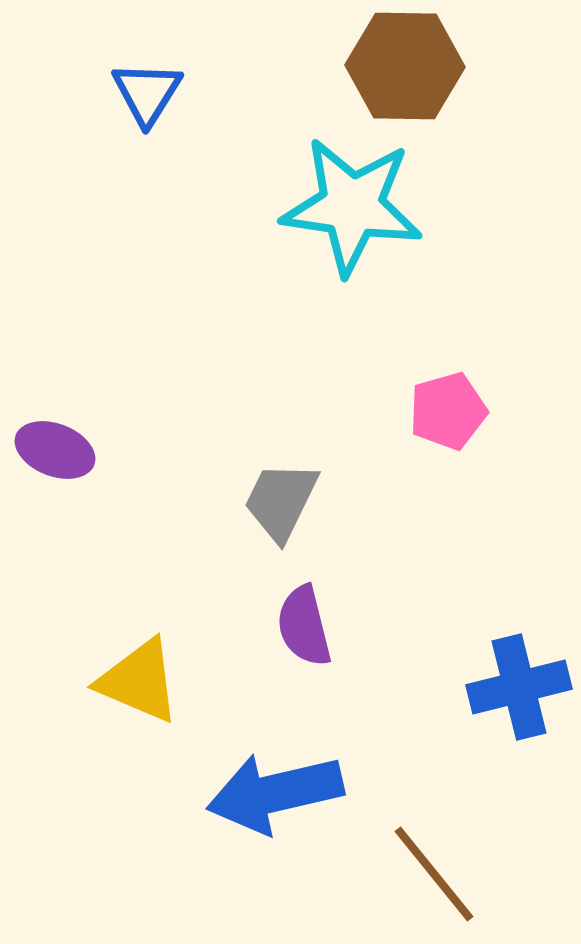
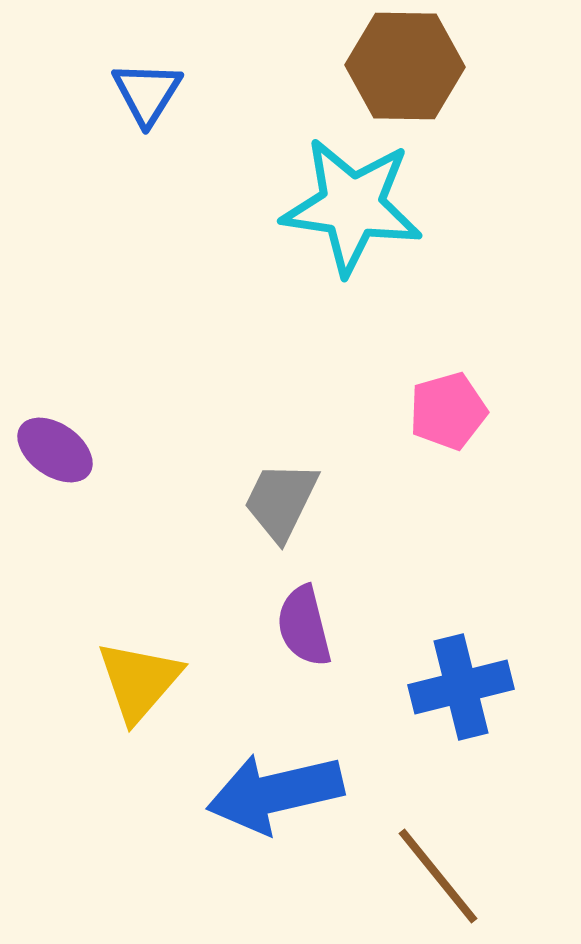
purple ellipse: rotated 14 degrees clockwise
yellow triangle: rotated 48 degrees clockwise
blue cross: moved 58 px left
brown line: moved 4 px right, 2 px down
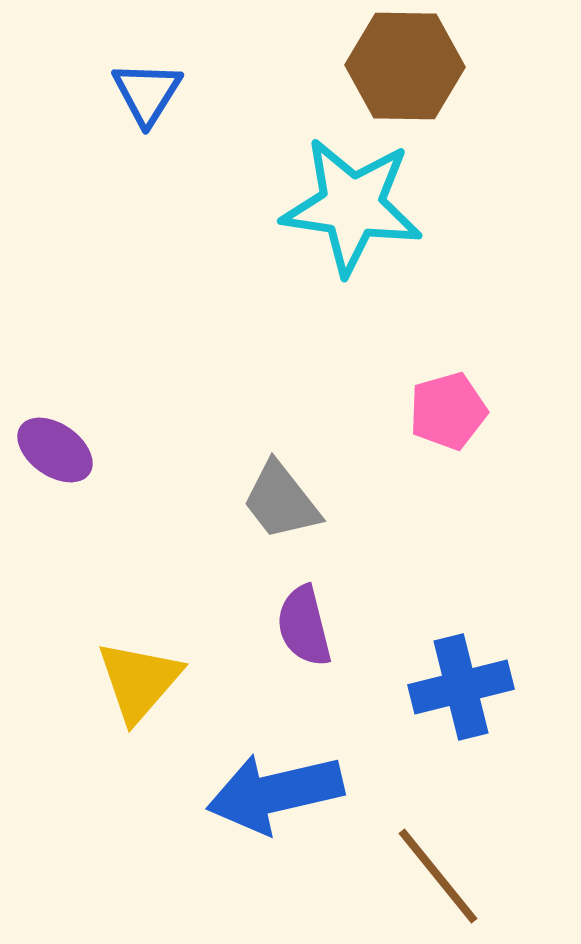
gray trapezoid: rotated 64 degrees counterclockwise
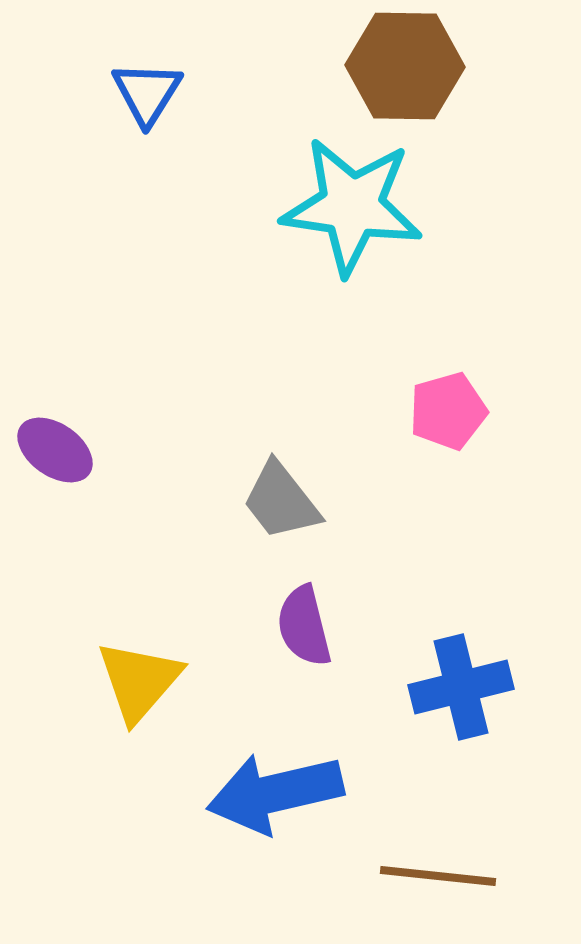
brown line: rotated 45 degrees counterclockwise
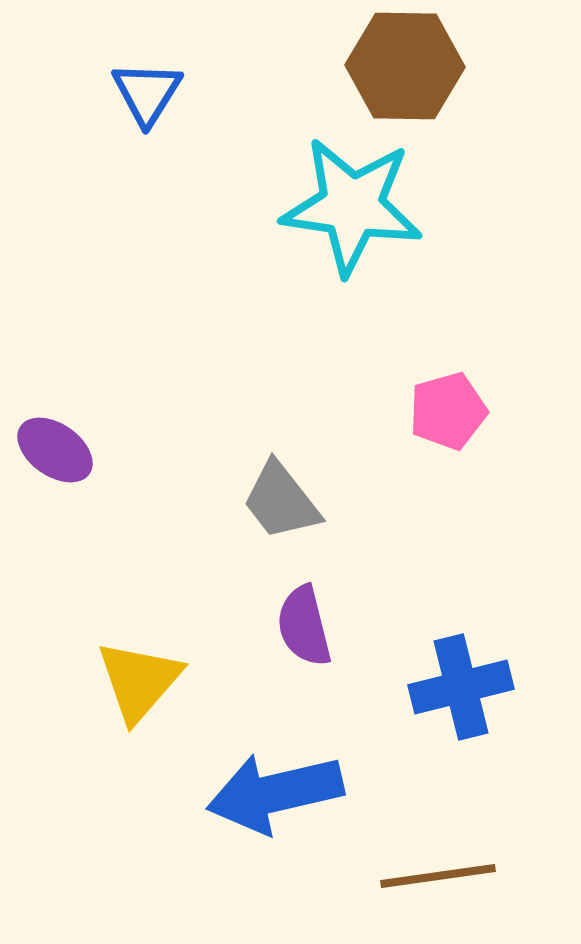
brown line: rotated 14 degrees counterclockwise
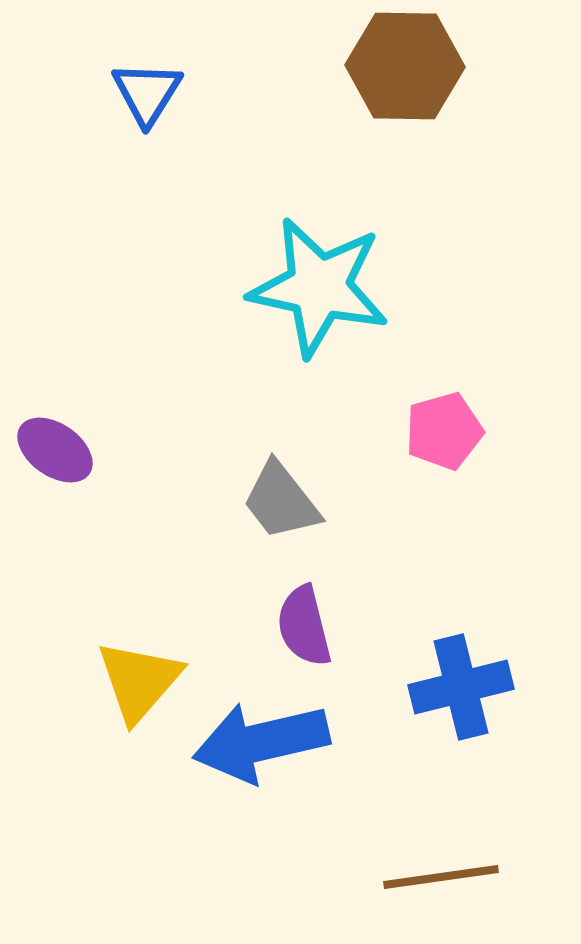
cyan star: moved 33 px left, 81 px down; rotated 4 degrees clockwise
pink pentagon: moved 4 px left, 20 px down
blue arrow: moved 14 px left, 51 px up
brown line: moved 3 px right, 1 px down
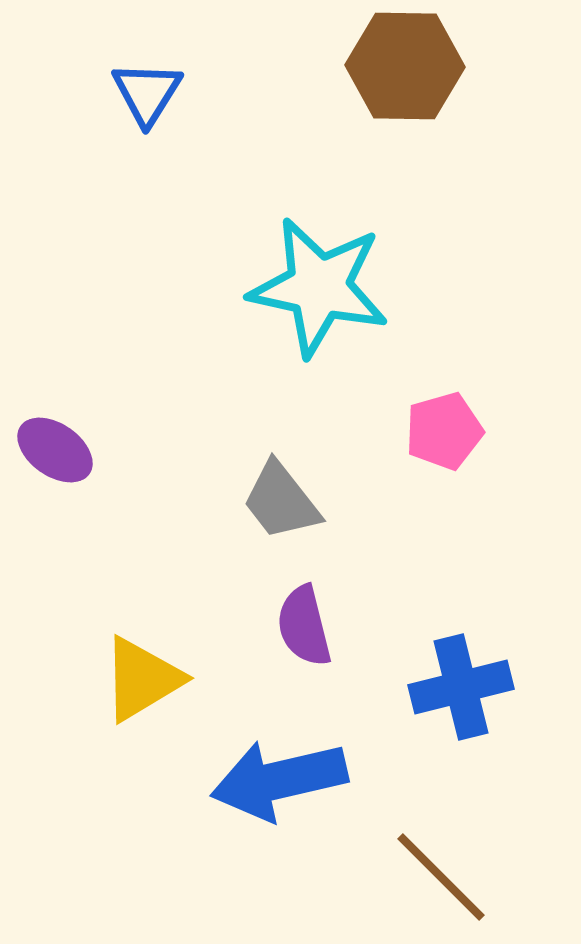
yellow triangle: moved 3 px right, 2 px up; rotated 18 degrees clockwise
blue arrow: moved 18 px right, 38 px down
brown line: rotated 53 degrees clockwise
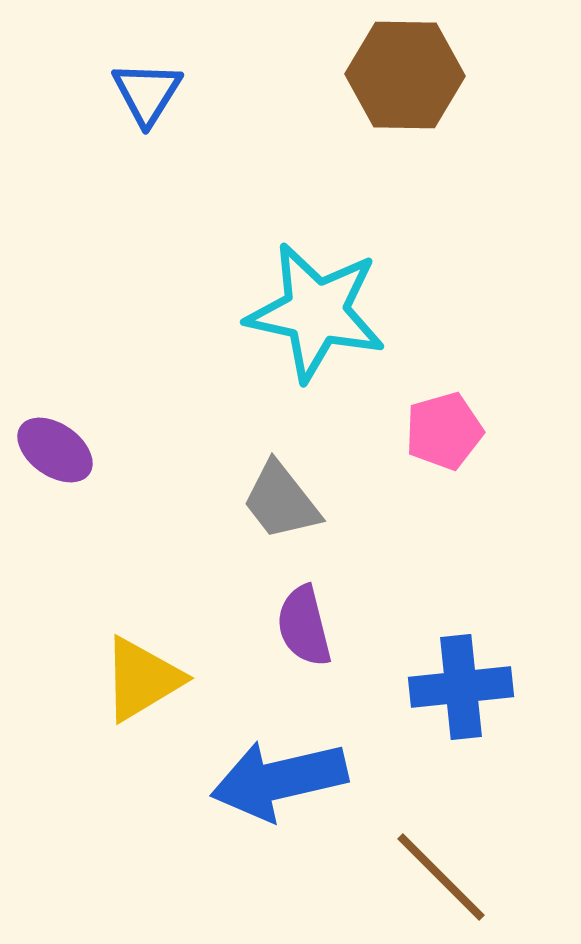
brown hexagon: moved 9 px down
cyan star: moved 3 px left, 25 px down
blue cross: rotated 8 degrees clockwise
